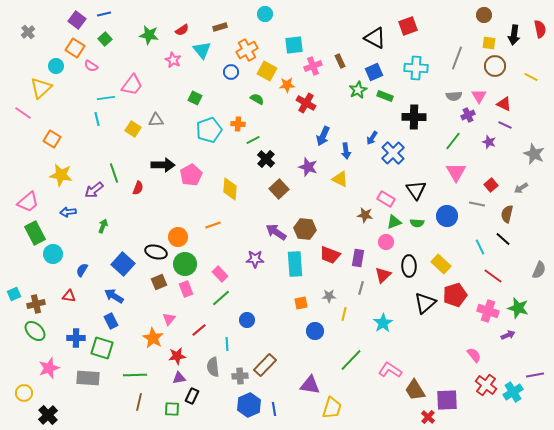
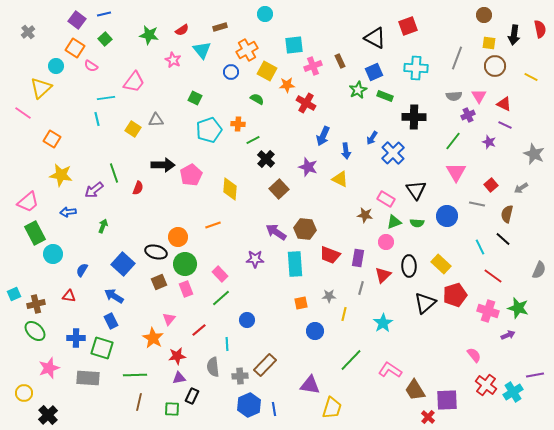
pink trapezoid at (132, 85): moved 2 px right, 3 px up
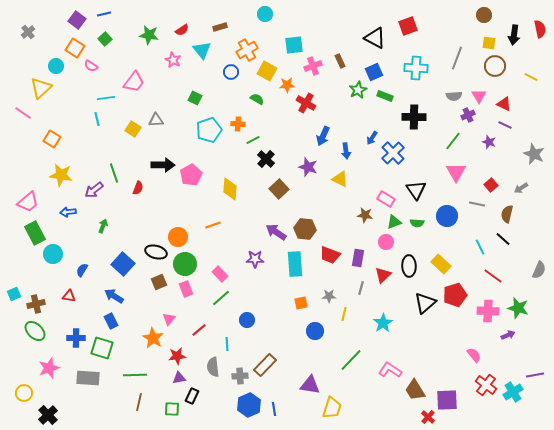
pink cross at (488, 311): rotated 15 degrees counterclockwise
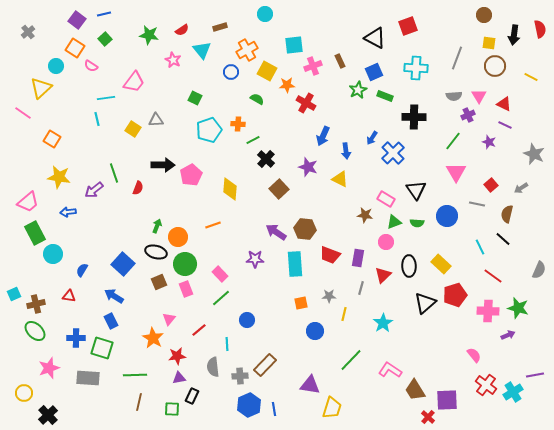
yellow star at (61, 175): moved 2 px left, 2 px down
green arrow at (103, 226): moved 54 px right
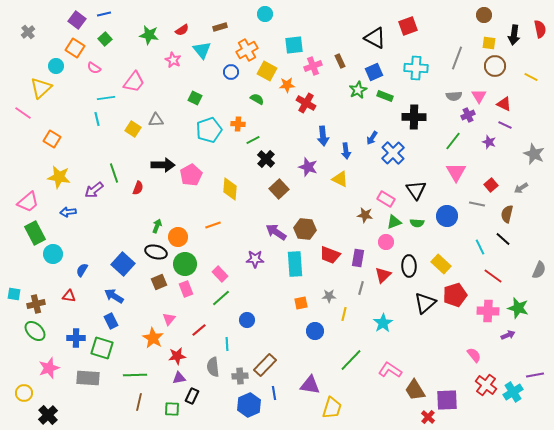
pink semicircle at (91, 66): moved 3 px right, 2 px down
blue arrow at (323, 136): rotated 30 degrees counterclockwise
cyan square at (14, 294): rotated 32 degrees clockwise
blue line at (274, 409): moved 16 px up
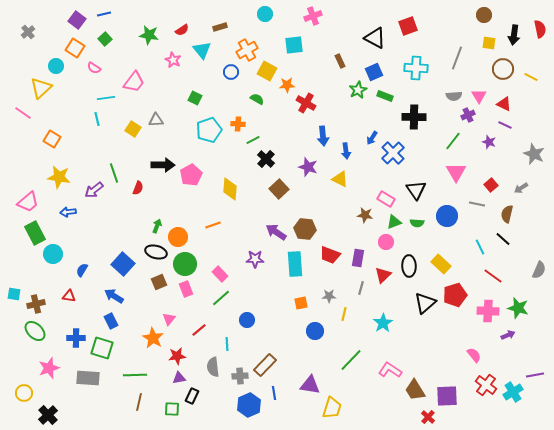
pink cross at (313, 66): moved 50 px up
brown circle at (495, 66): moved 8 px right, 3 px down
purple square at (447, 400): moved 4 px up
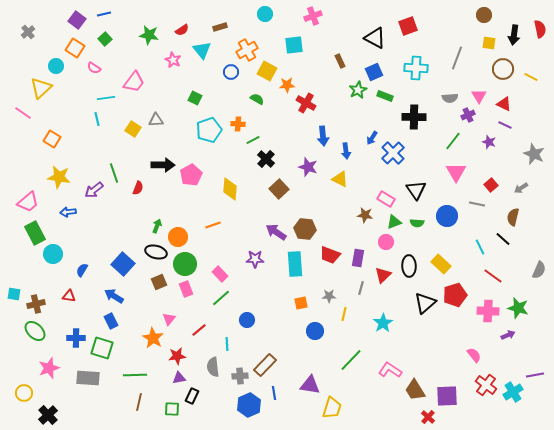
gray semicircle at (454, 96): moved 4 px left, 2 px down
brown semicircle at (507, 214): moved 6 px right, 3 px down
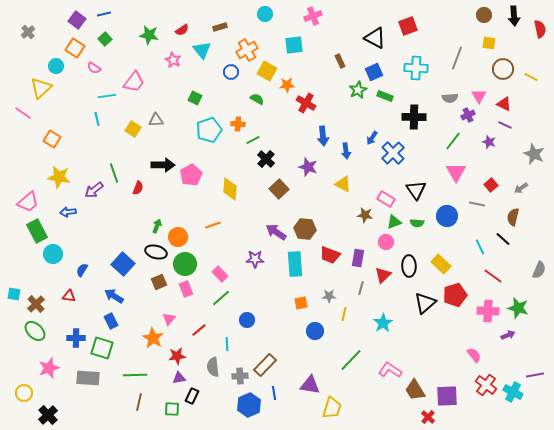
black arrow at (514, 35): moved 19 px up; rotated 12 degrees counterclockwise
cyan line at (106, 98): moved 1 px right, 2 px up
yellow triangle at (340, 179): moved 3 px right, 5 px down
green rectangle at (35, 233): moved 2 px right, 2 px up
brown cross at (36, 304): rotated 30 degrees counterclockwise
cyan cross at (513, 392): rotated 30 degrees counterclockwise
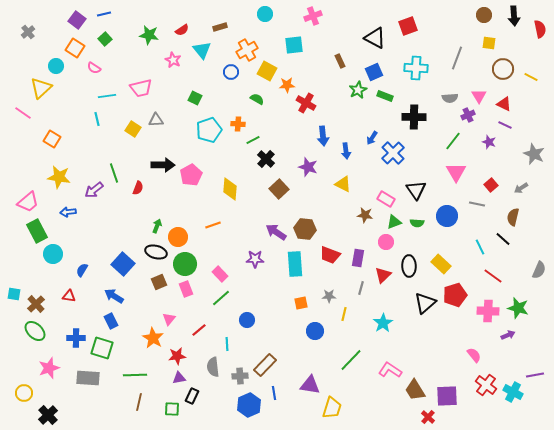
pink trapezoid at (134, 82): moved 7 px right, 6 px down; rotated 40 degrees clockwise
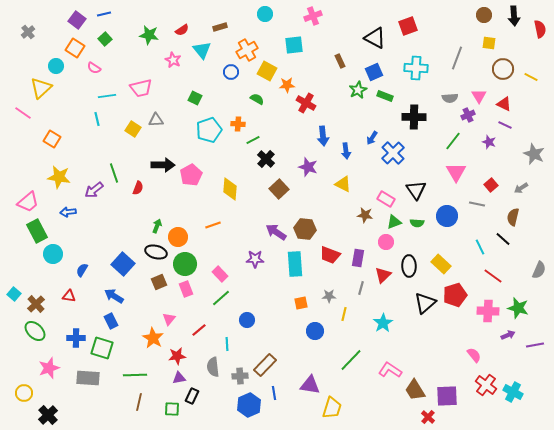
cyan square at (14, 294): rotated 32 degrees clockwise
purple line at (535, 375): moved 30 px up
